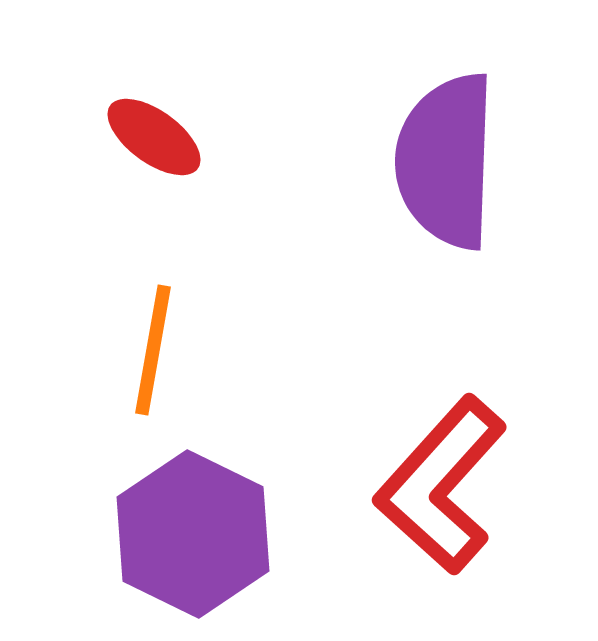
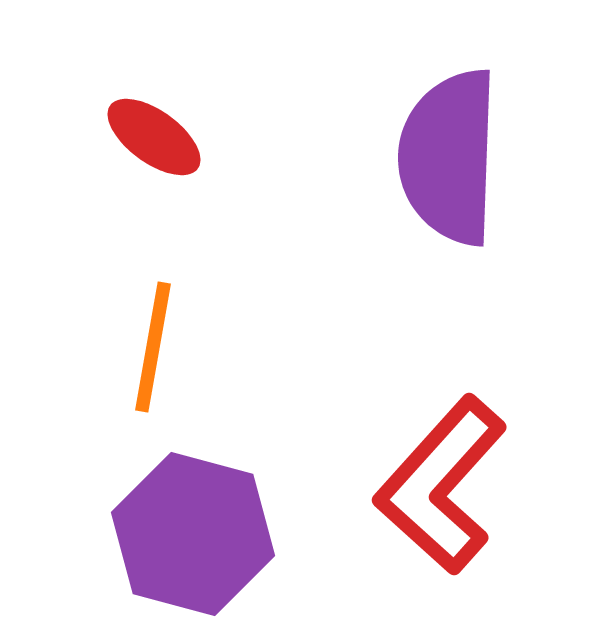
purple semicircle: moved 3 px right, 4 px up
orange line: moved 3 px up
purple hexagon: rotated 11 degrees counterclockwise
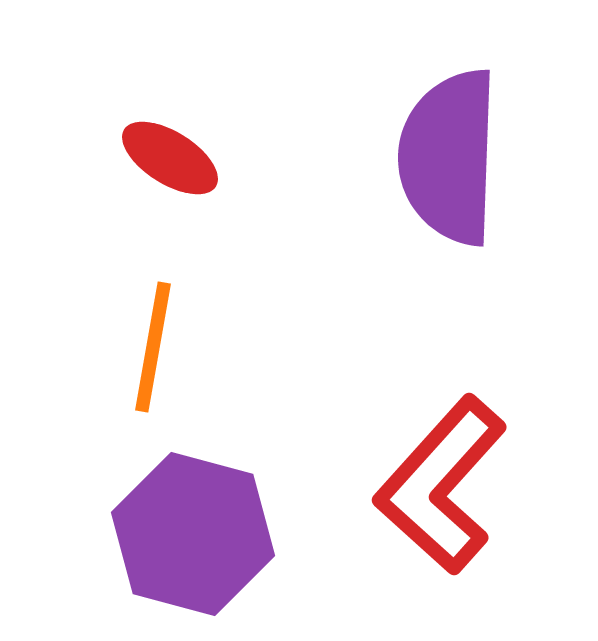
red ellipse: moved 16 px right, 21 px down; rotated 4 degrees counterclockwise
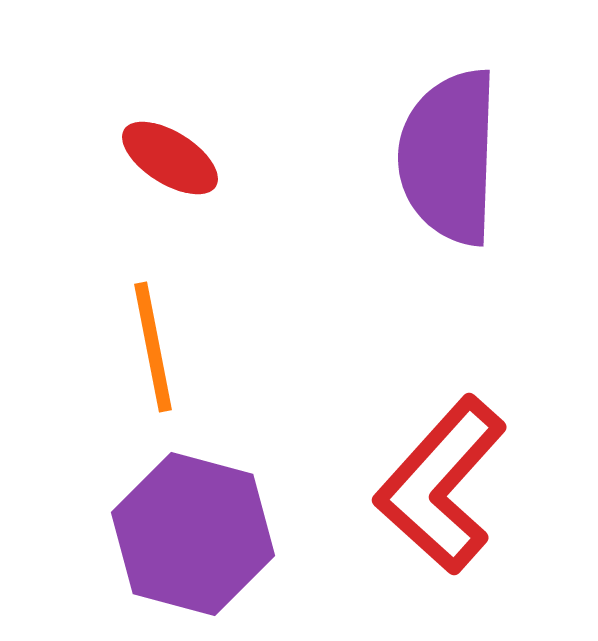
orange line: rotated 21 degrees counterclockwise
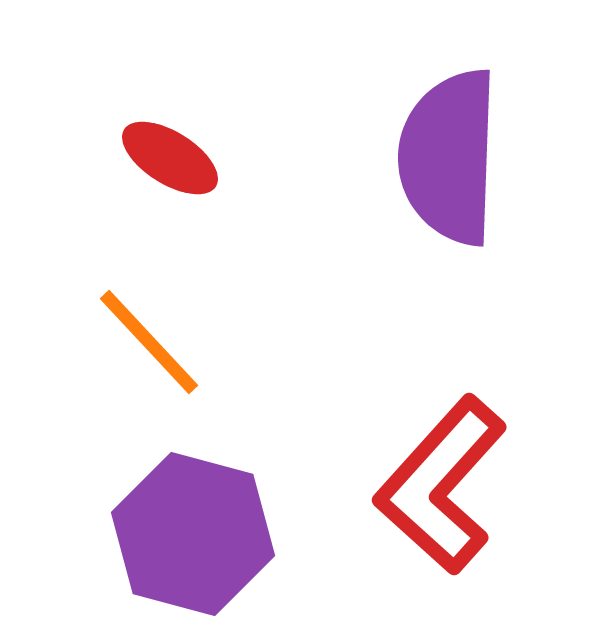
orange line: moved 4 px left, 5 px up; rotated 32 degrees counterclockwise
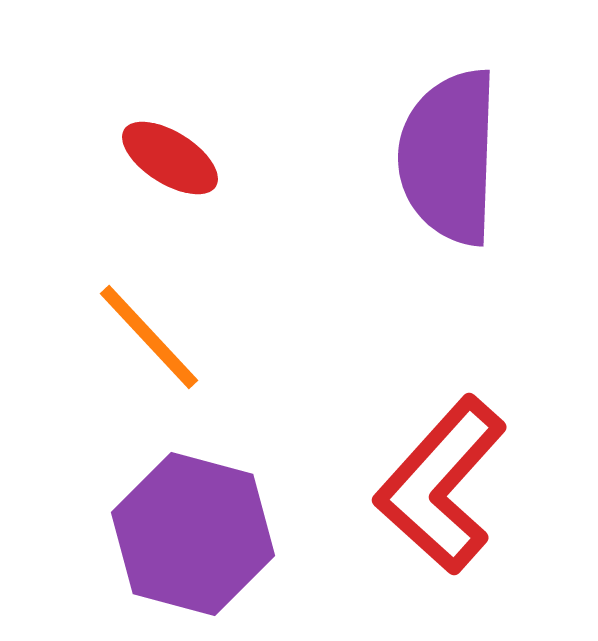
orange line: moved 5 px up
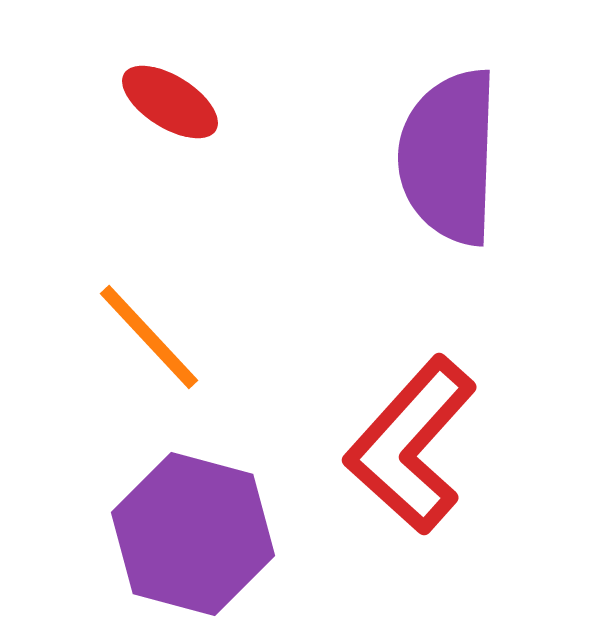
red ellipse: moved 56 px up
red L-shape: moved 30 px left, 40 px up
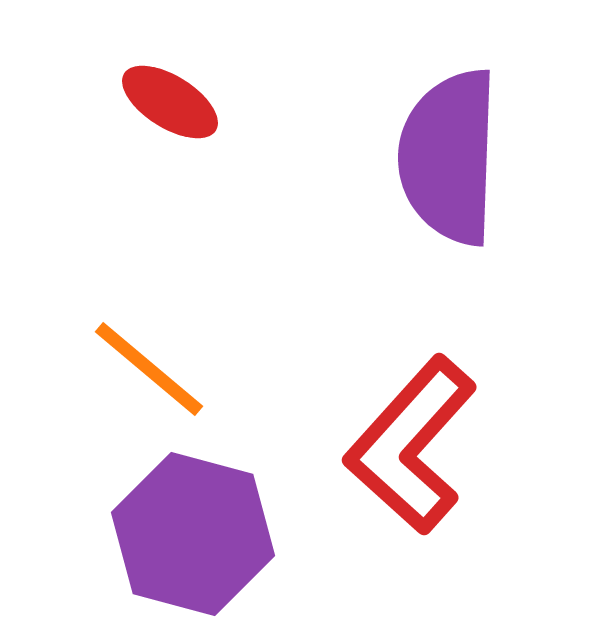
orange line: moved 32 px down; rotated 7 degrees counterclockwise
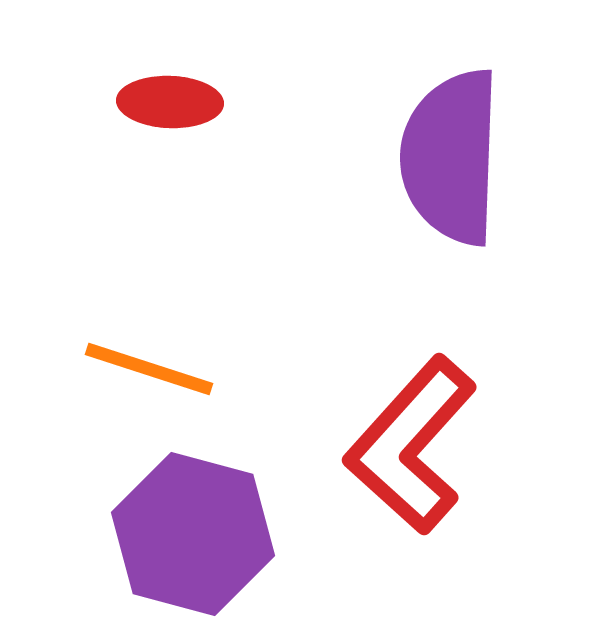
red ellipse: rotated 30 degrees counterclockwise
purple semicircle: moved 2 px right
orange line: rotated 22 degrees counterclockwise
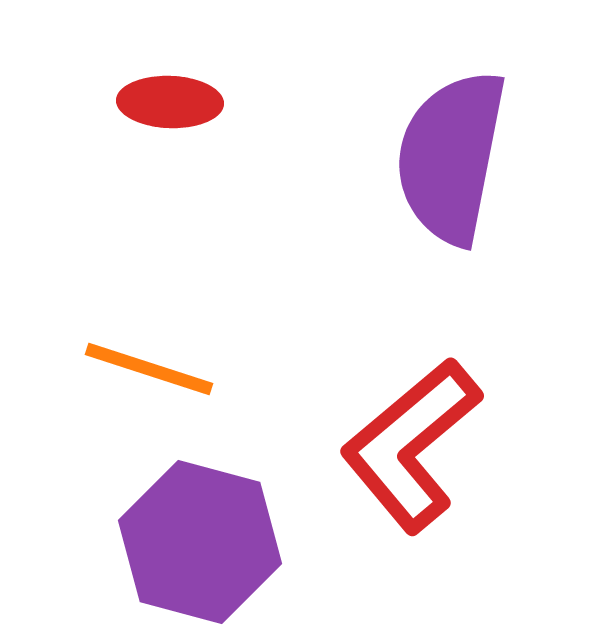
purple semicircle: rotated 9 degrees clockwise
red L-shape: rotated 8 degrees clockwise
purple hexagon: moved 7 px right, 8 px down
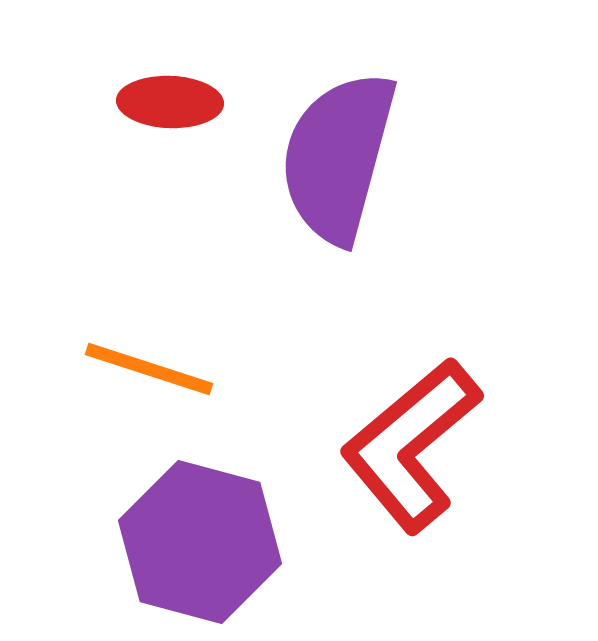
purple semicircle: moved 113 px left; rotated 4 degrees clockwise
